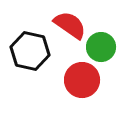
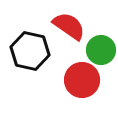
red semicircle: moved 1 px left, 1 px down
green circle: moved 3 px down
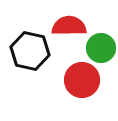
red semicircle: rotated 36 degrees counterclockwise
green circle: moved 2 px up
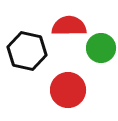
black hexagon: moved 3 px left
red circle: moved 14 px left, 10 px down
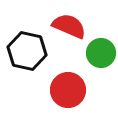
red semicircle: rotated 24 degrees clockwise
green circle: moved 5 px down
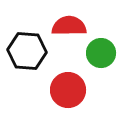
red semicircle: rotated 24 degrees counterclockwise
black hexagon: rotated 9 degrees counterclockwise
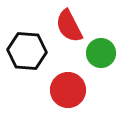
red semicircle: rotated 116 degrees counterclockwise
